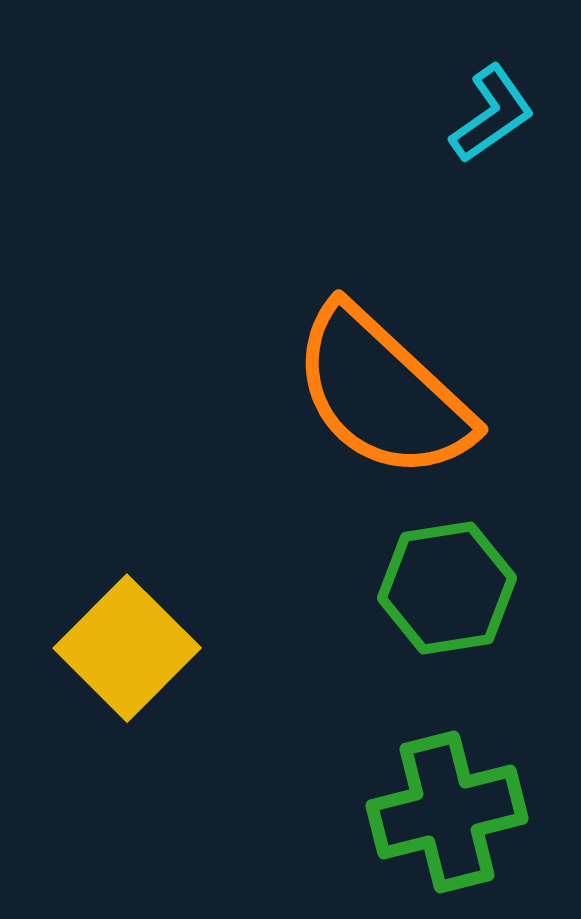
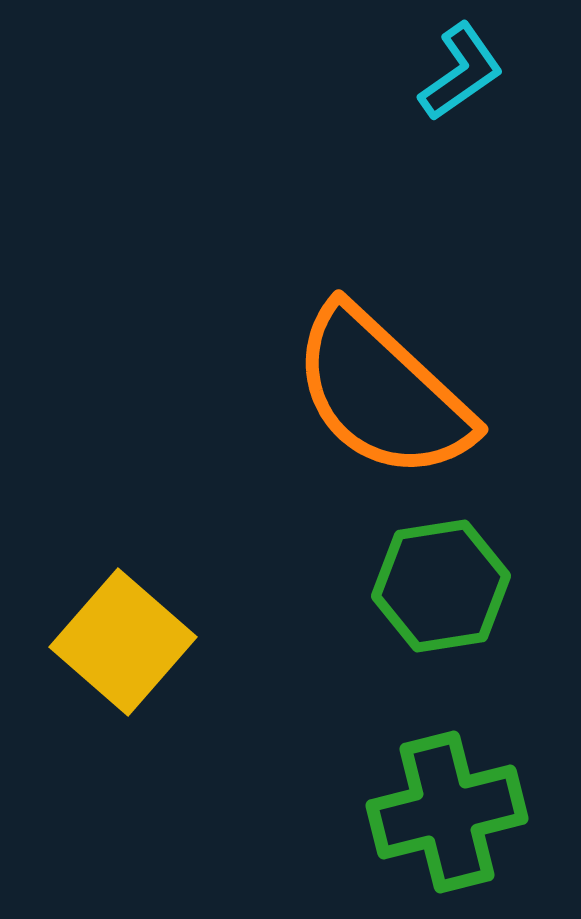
cyan L-shape: moved 31 px left, 42 px up
green hexagon: moved 6 px left, 2 px up
yellow square: moved 4 px left, 6 px up; rotated 4 degrees counterclockwise
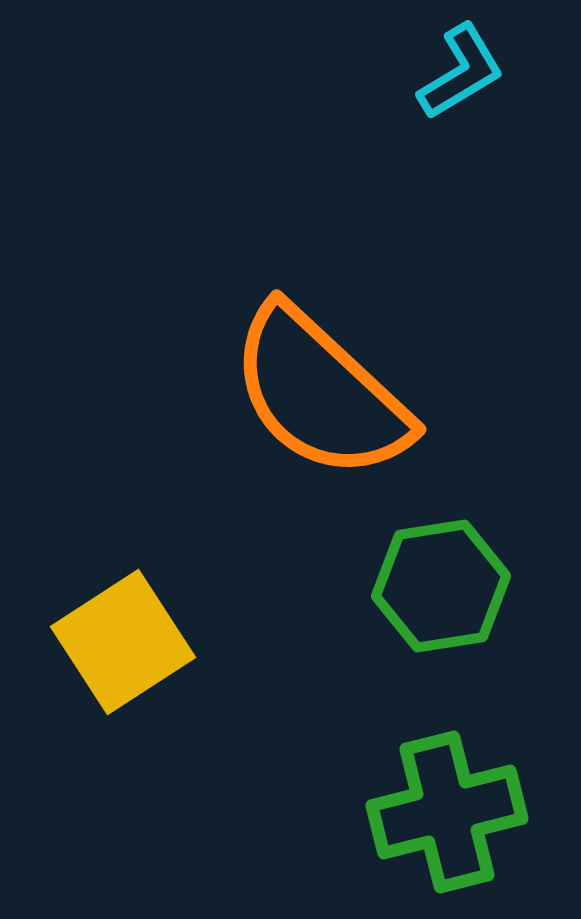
cyan L-shape: rotated 4 degrees clockwise
orange semicircle: moved 62 px left
yellow square: rotated 16 degrees clockwise
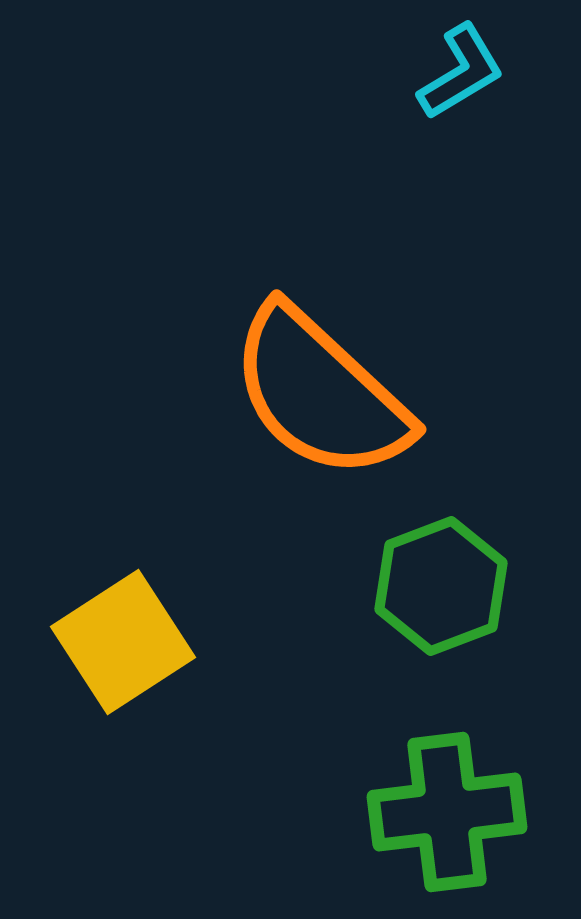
green hexagon: rotated 12 degrees counterclockwise
green cross: rotated 7 degrees clockwise
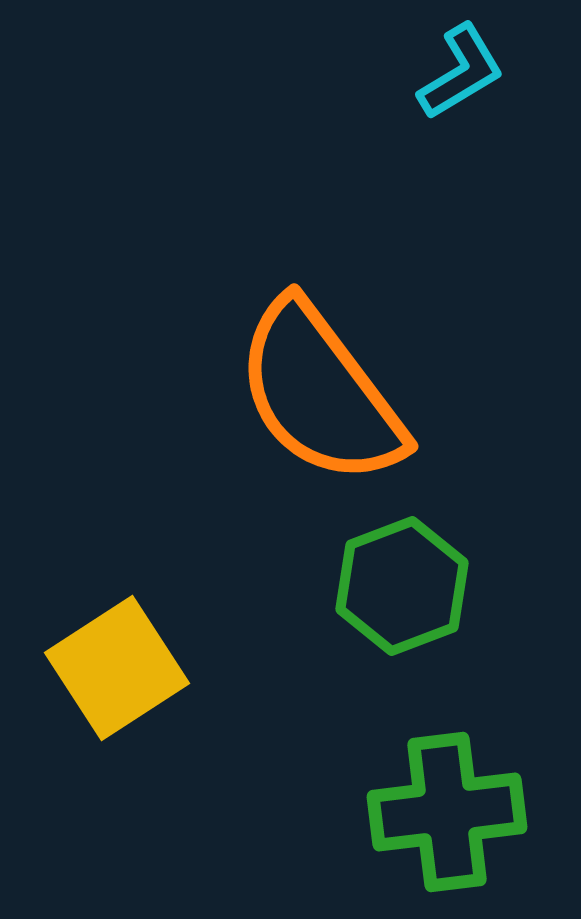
orange semicircle: rotated 10 degrees clockwise
green hexagon: moved 39 px left
yellow square: moved 6 px left, 26 px down
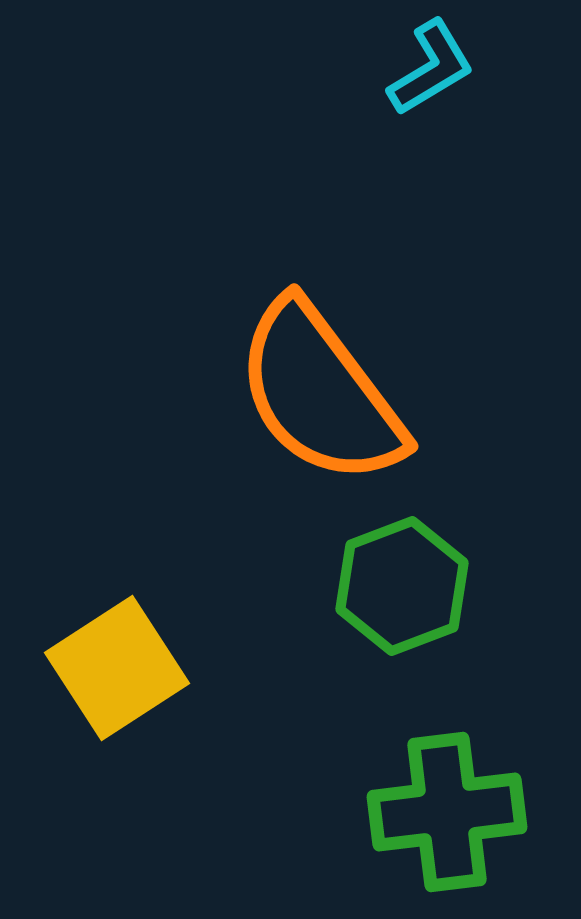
cyan L-shape: moved 30 px left, 4 px up
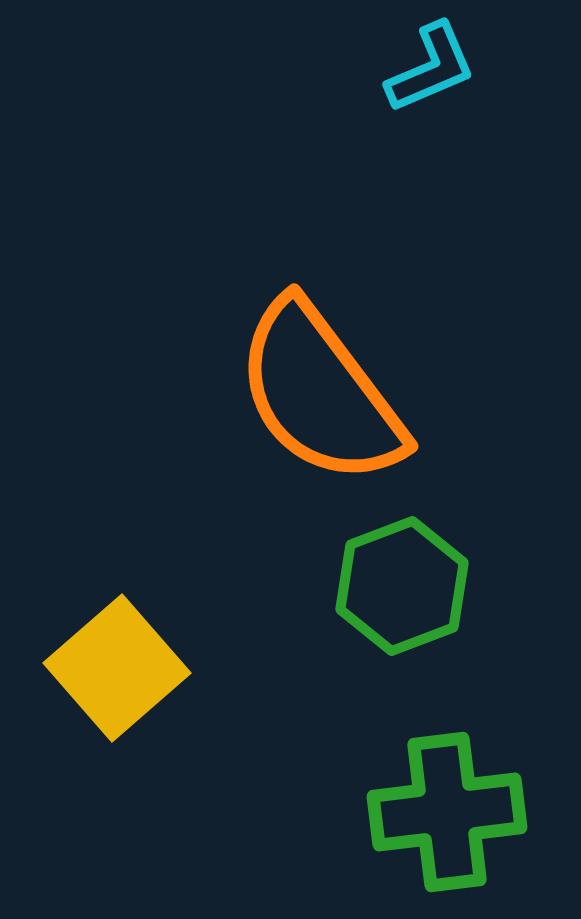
cyan L-shape: rotated 8 degrees clockwise
yellow square: rotated 8 degrees counterclockwise
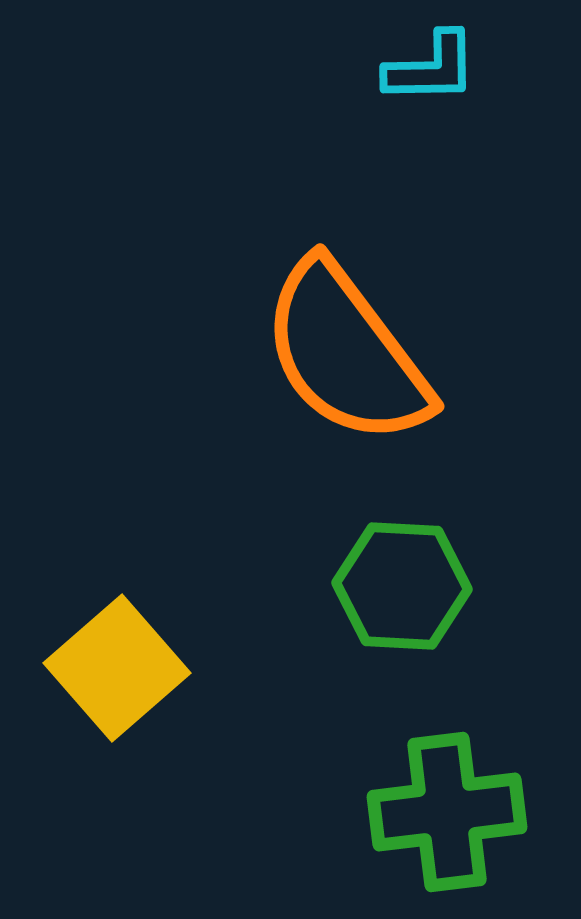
cyan L-shape: rotated 22 degrees clockwise
orange semicircle: moved 26 px right, 40 px up
green hexagon: rotated 24 degrees clockwise
